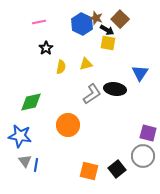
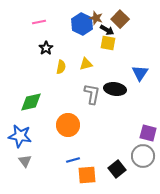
gray L-shape: rotated 45 degrees counterclockwise
blue line: moved 37 px right, 5 px up; rotated 64 degrees clockwise
orange square: moved 2 px left, 4 px down; rotated 18 degrees counterclockwise
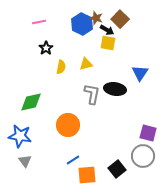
blue line: rotated 16 degrees counterclockwise
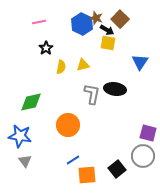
yellow triangle: moved 3 px left, 1 px down
blue triangle: moved 11 px up
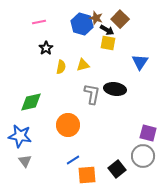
blue hexagon: rotated 10 degrees counterclockwise
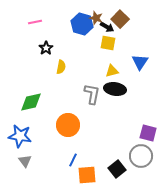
pink line: moved 4 px left
black arrow: moved 3 px up
yellow triangle: moved 29 px right, 6 px down
gray circle: moved 2 px left
blue line: rotated 32 degrees counterclockwise
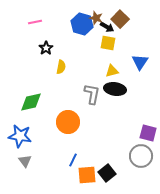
orange circle: moved 3 px up
black square: moved 10 px left, 4 px down
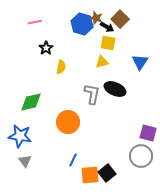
yellow triangle: moved 10 px left, 9 px up
black ellipse: rotated 15 degrees clockwise
orange square: moved 3 px right
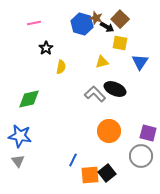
pink line: moved 1 px left, 1 px down
yellow square: moved 12 px right
gray L-shape: moved 3 px right; rotated 55 degrees counterclockwise
green diamond: moved 2 px left, 3 px up
orange circle: moved 41 px right, 9 px down
gray triangle: moved 7 px left
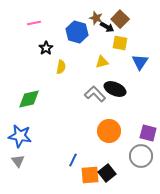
blue hexagon: moved 5 px left, 8 px down
